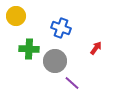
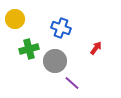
yellow circle: moved 1 px left, 3 px down
green cross: rotated 18 degrees counterclockwise
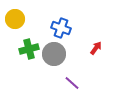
gray circle: moved 1 px left, 7 px up
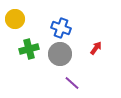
gray circle: moved 6 px right
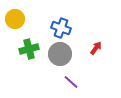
purple line: moved 1 px left, 1 px up
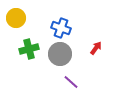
yellow circle: moved 1 px right, 1 px up
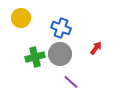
yellow circle: moved 5 px right
green cross: moved 6 px right, 8 px down
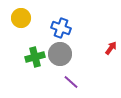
red arrow: moved 15 px right
